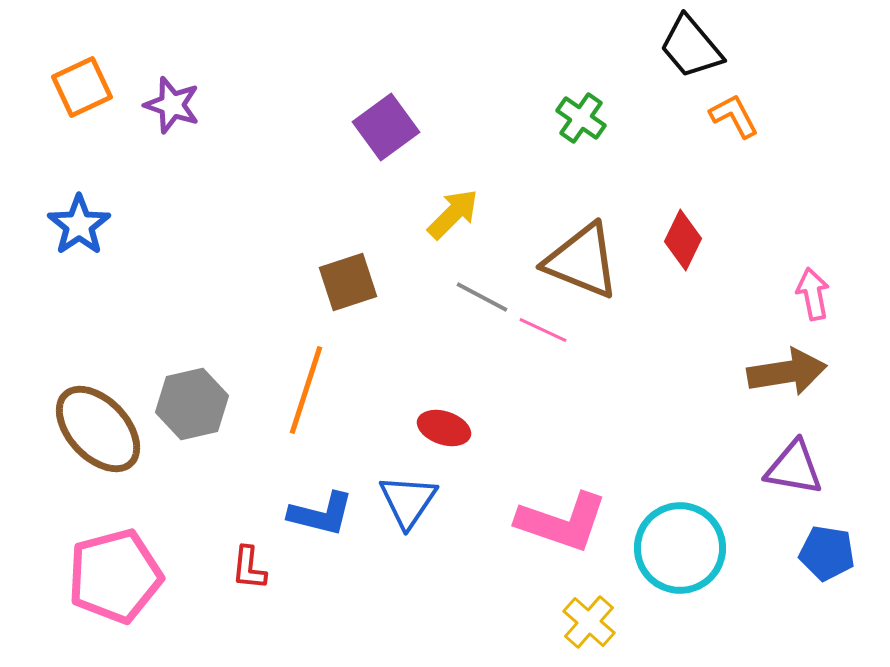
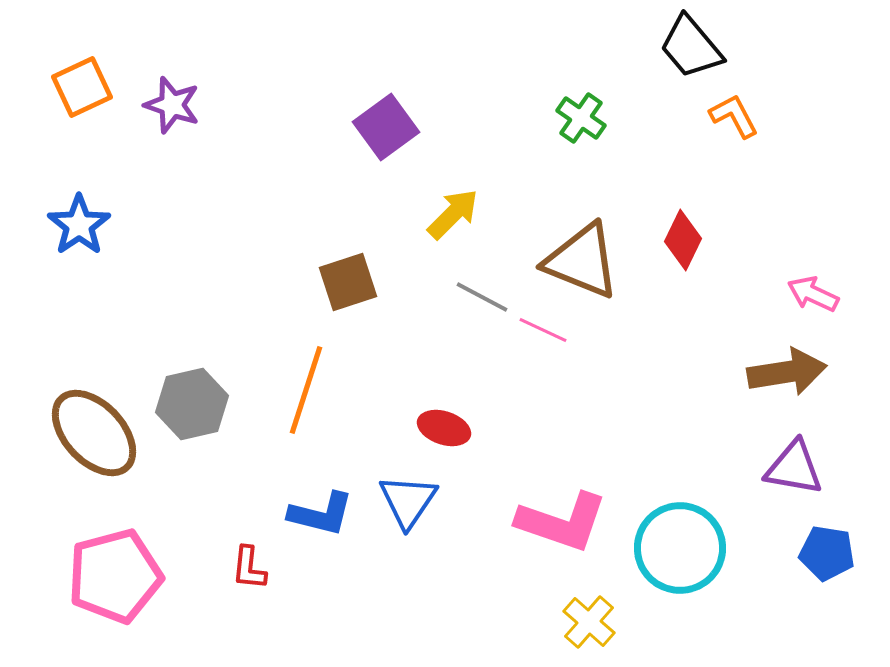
pink arrow: rotated 54 degrees counterclockwise
brown ellipse: moved 4 px left, 4 px down
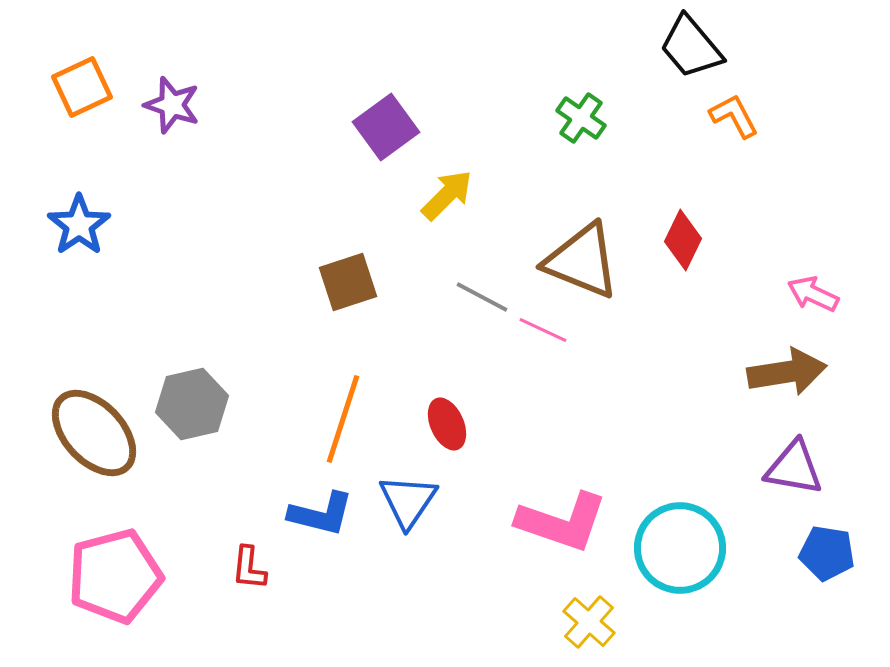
yellow arrow: moved 6 px left, 19 px up
orange line: moved 37 px right, 29 px down
red ellipse: moved 3 px right, 4 px up; rotated 48 degrees clockwise
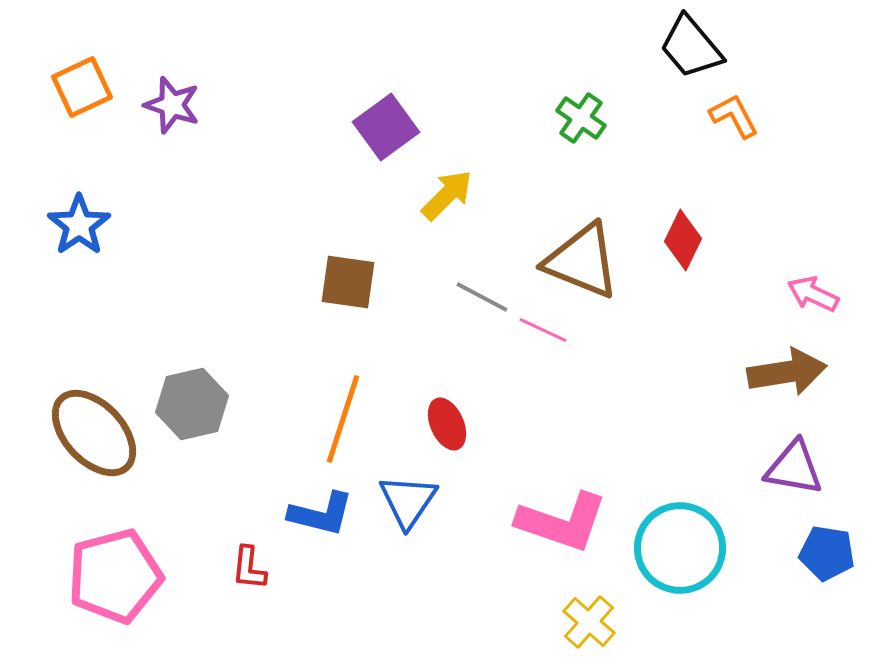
brown square: rotated 26 degrees clockwise
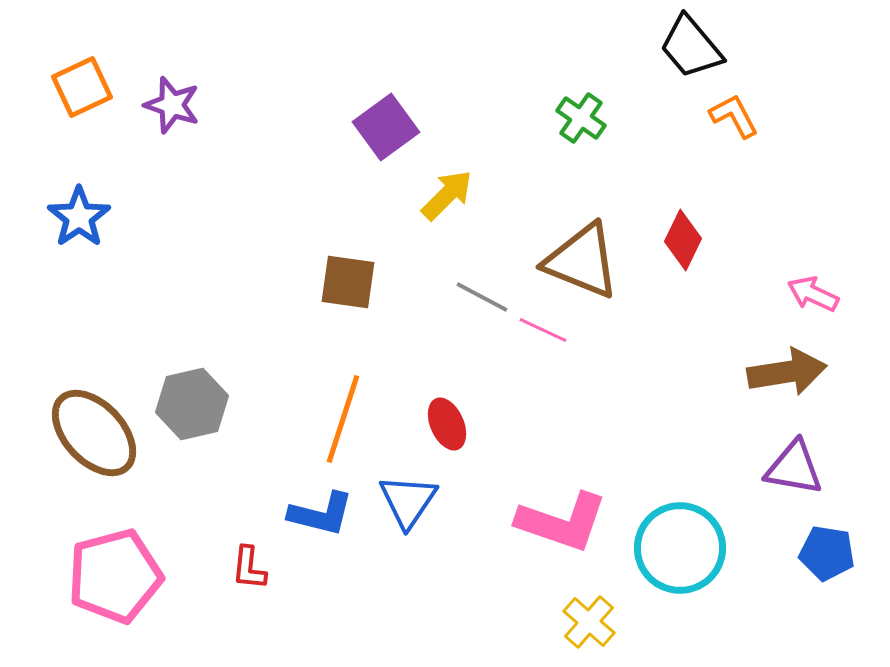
blue star: moved 8 px up
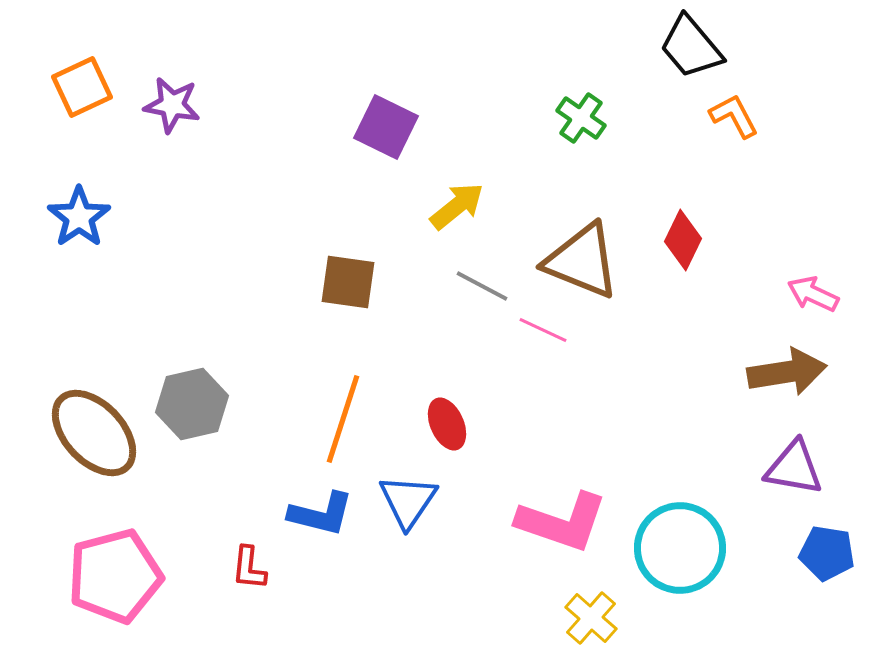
purple star: rotated 8 degrees counterclockwise
purple square: rotated 28 degrees counterclockwise
yellow arrow: moved 10 px right, 11 px down; rotated 6 degrees clockwise
gray line: moved 11 px up
yellow cross: moved 2 px right, 4 px up
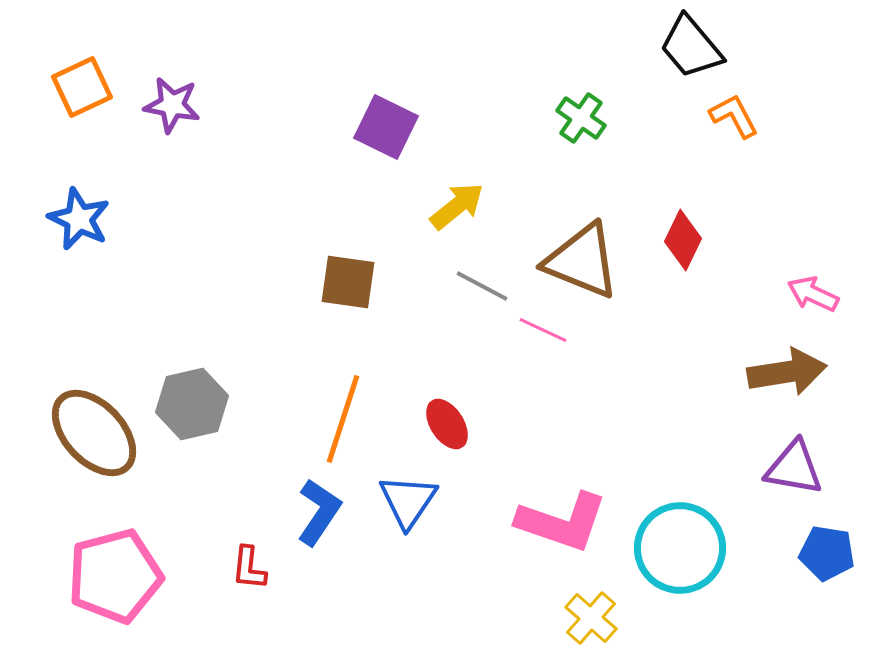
blue star: moved 2 px down; rotated 12 degrees counterclockwise
red ellipse: rotated 9 degrees counterclockwise
blue L-shape: moved 2 px left, 2 px up; rotated 70 degrees counterclockwise
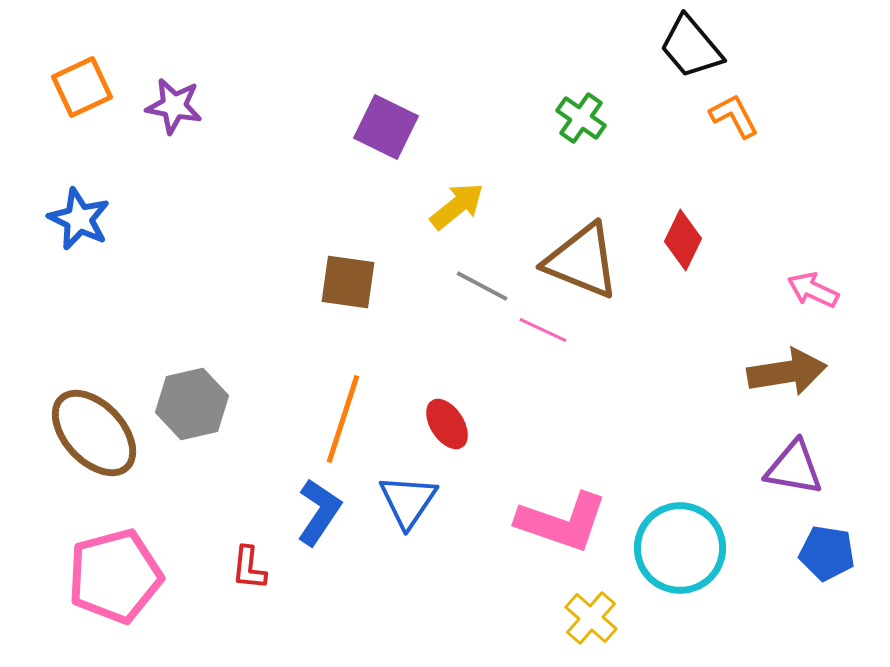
purple star: moved 2 px right, 1 px down
pink arrow: moved 4 px up
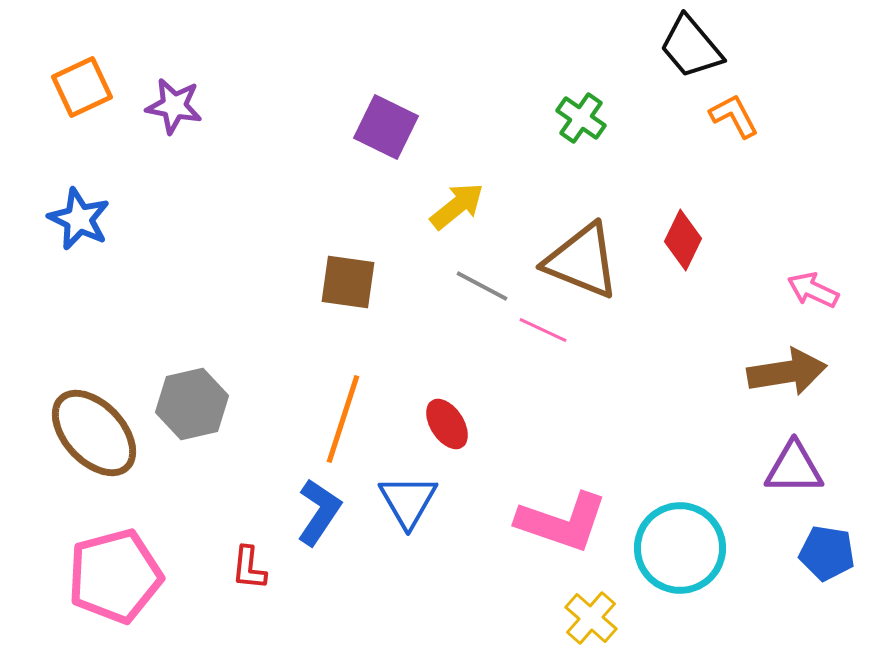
purple triangle: rotated 10 degrees counterclockwise
blue triangle: rotated 4 degrees counterclockwise
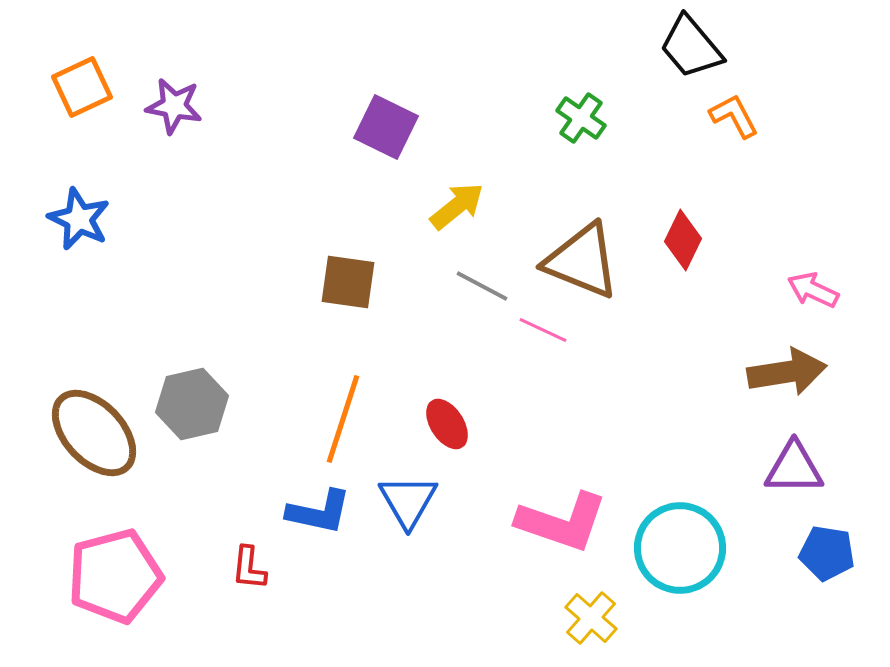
blue L-shape: rotated 68 degrees clockwise
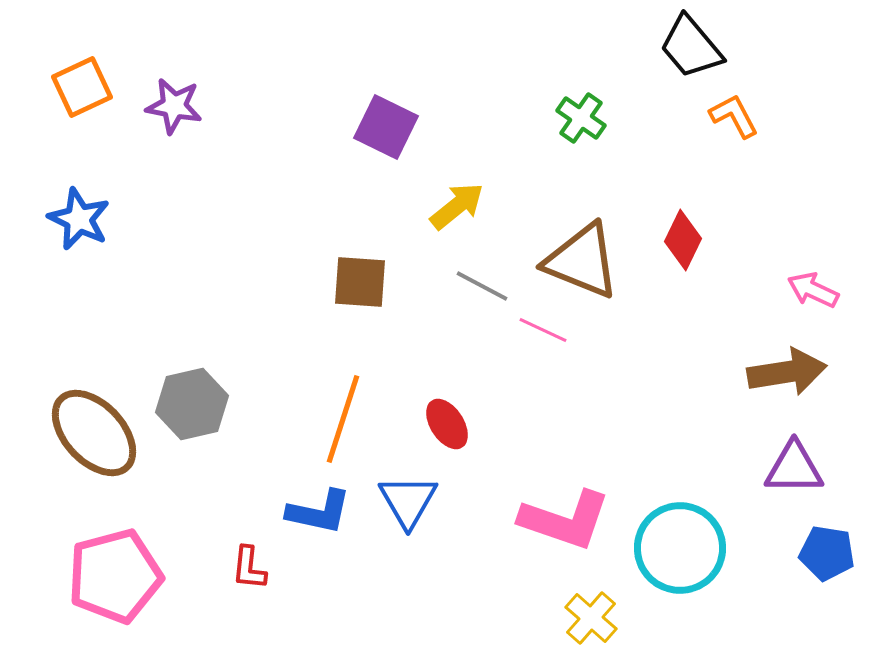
brown square: moved 12 px right; rotated 4 degrees counterclockwise
pink L-shape: moved 3 px right, 2 px up
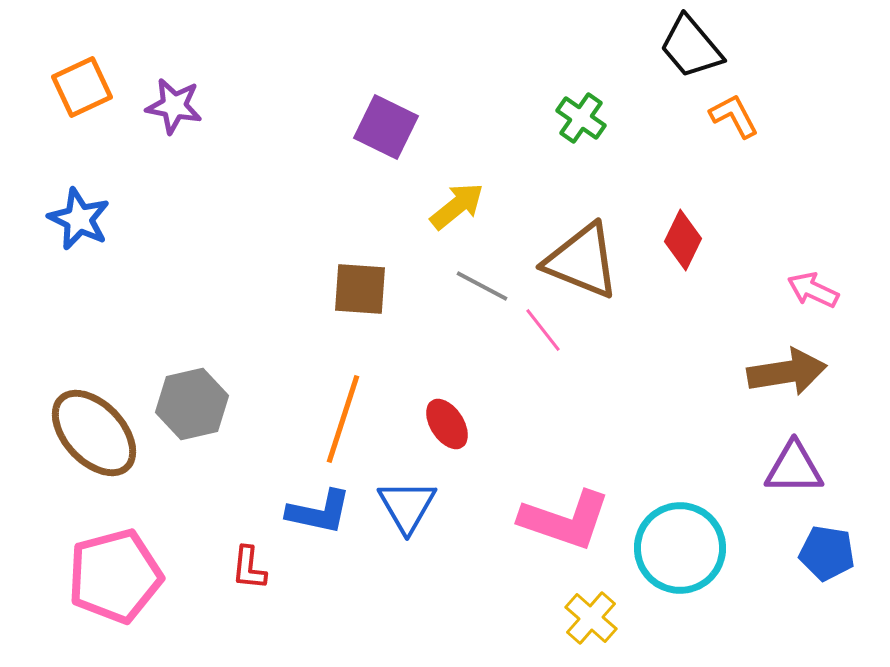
brown square: moved 7 px down
pink line: rotated 27 degrees clockwise
blue triangle: moved 1 px left, 5 px down
